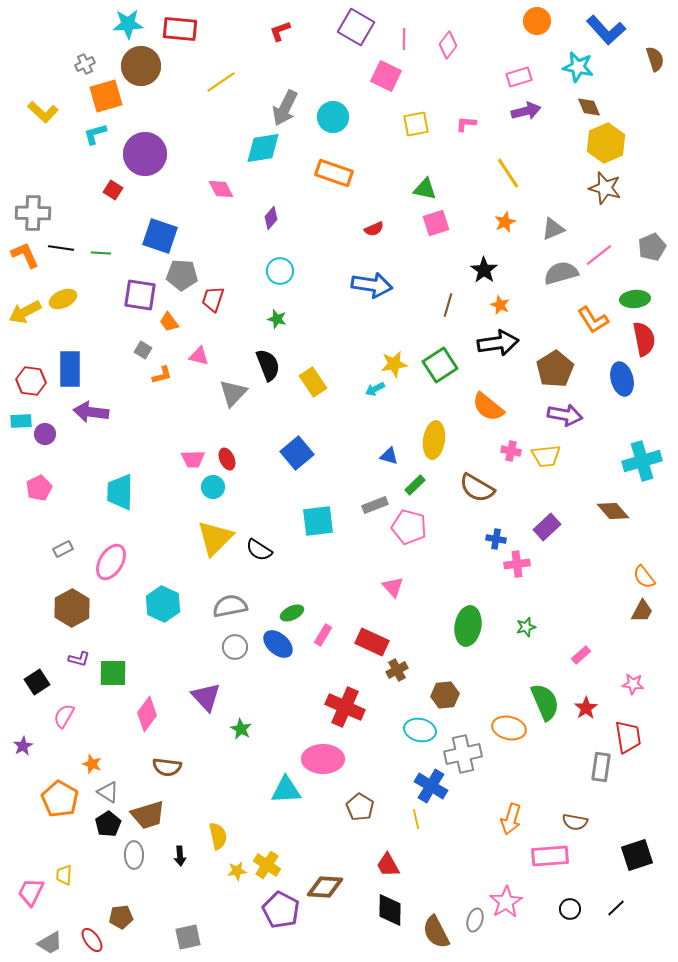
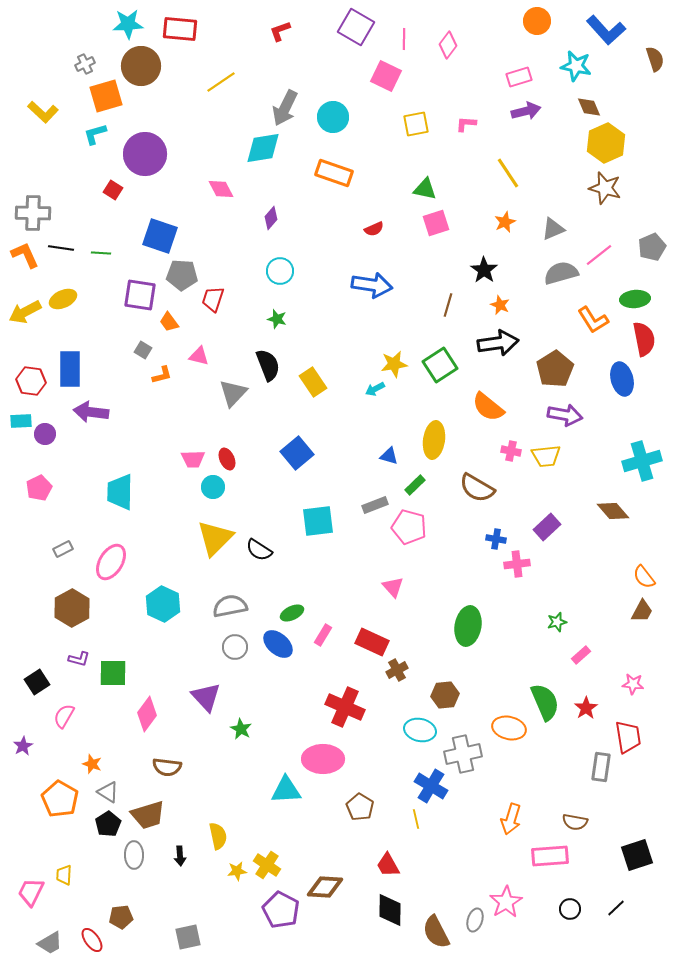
cyan star at (578, 67): moved 2 px left, 1 px up
green star at (526, 627): moved 31 px right, 5 px up
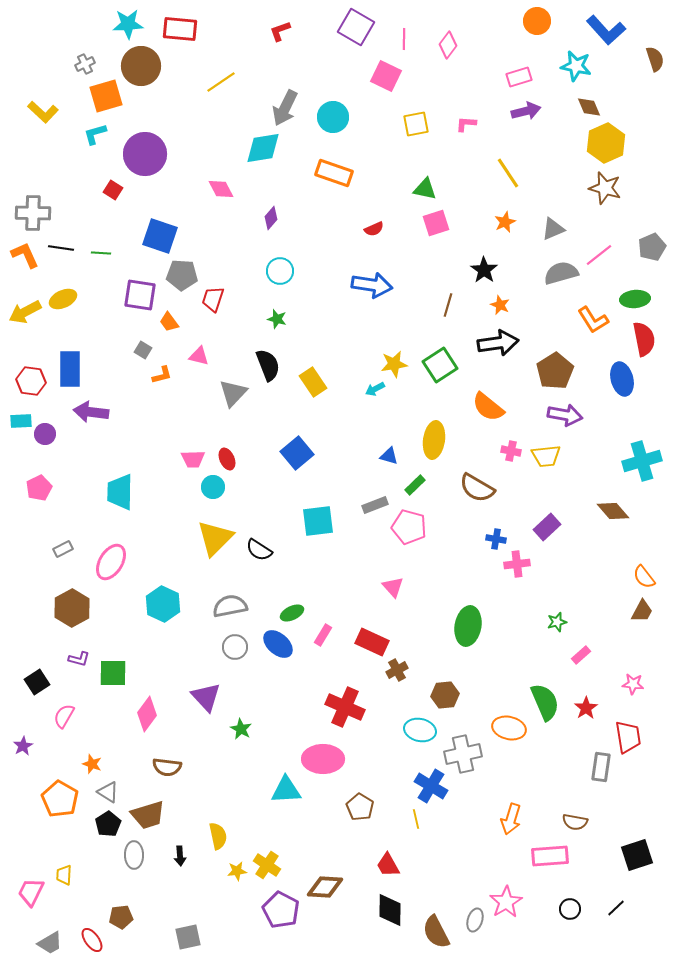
brown pentagon at (555, 369): moved 2 px down
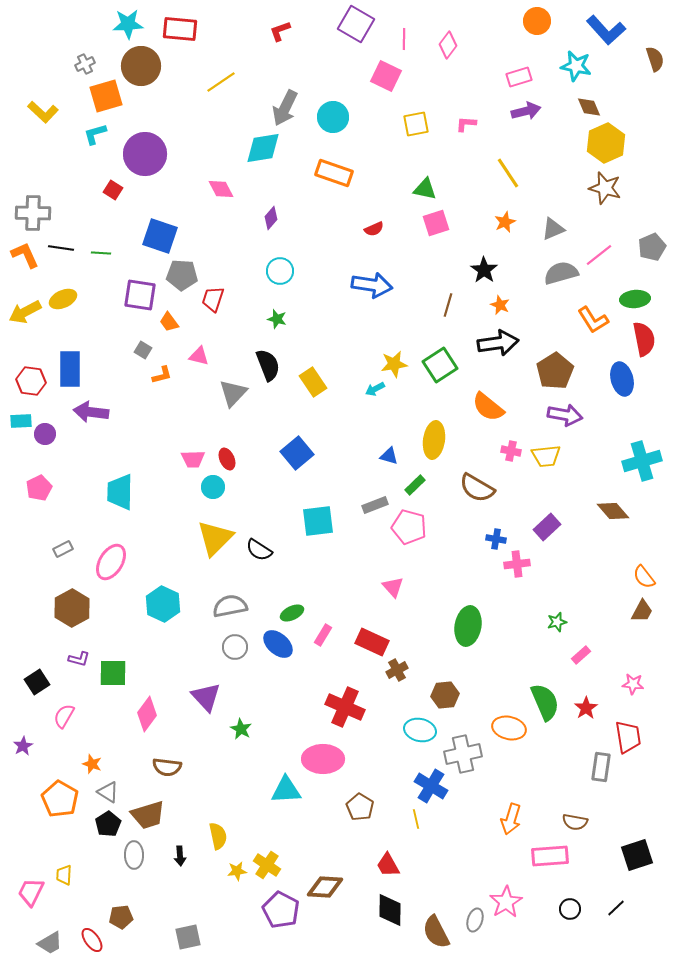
purple square at (356, 27): moved 3 px up
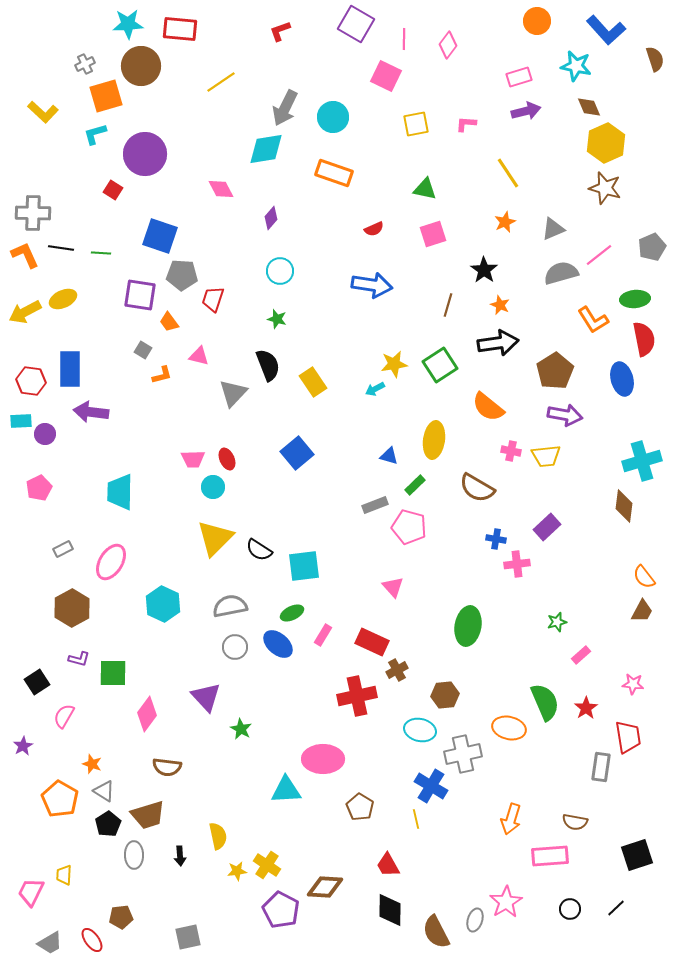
cyan diamond at (263, 148): moved 3 px right, 1 px down
pink square at (436, 223): moved 3 px left, 11 px down
brown diamond at (613, 511): moved 11 px right, 5 px up; rotated 48 degrees clockwise
cyan square at (318, 521): moved 14 px left, 45 px down
red cross at (345, 707): moved 12 px right, 11 px up; rotated 36 degrees counterclockwise
gray triangle at (108, 792): moved 4 px left, 1 px up
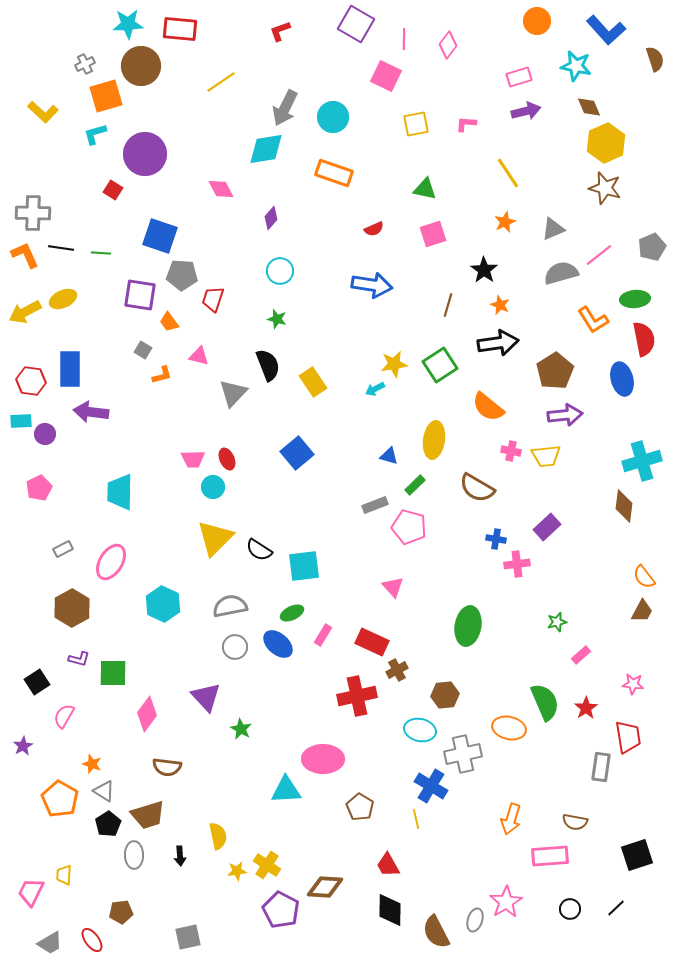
purple arrow at (565, 415): rotated 16 degrees counterclockwise
brown pentagon at (121, 917): moved 5 px up
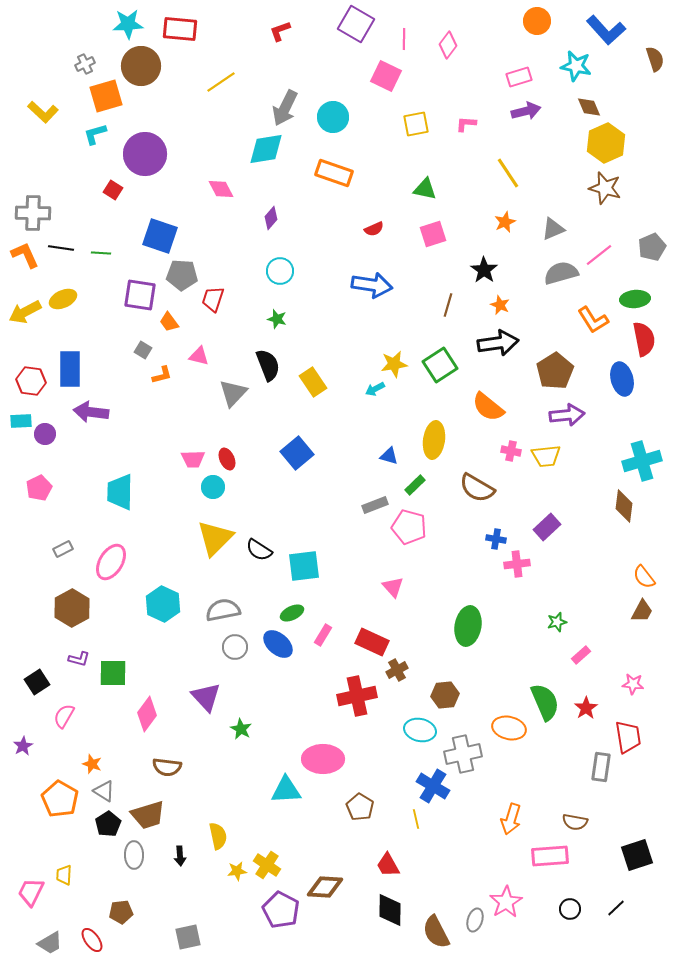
purple arrow at (565, 415): moved 2 px right
gray semicircle at (230, 606): moved 7 px left, 4 px down
blue cross at (431, 786): moved 2 px right
